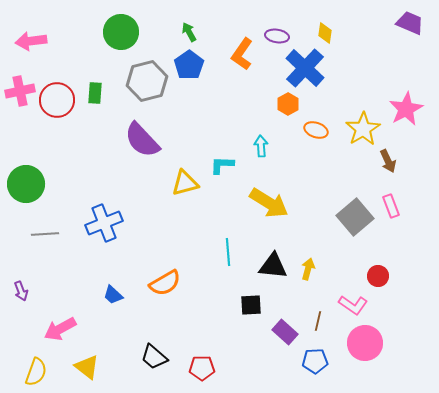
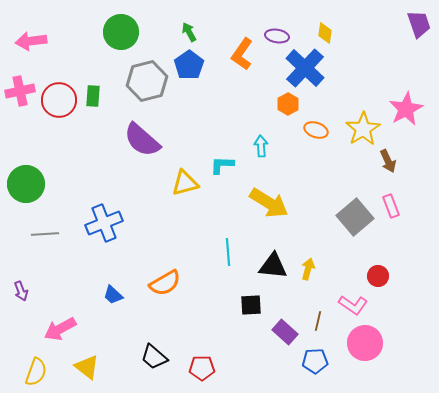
purple trapezoid at (410, 23): moved 9 px right, 1 px down; rotated 48 degrees clockwise
green rectangle at (95, 93): moved 2 px left, 3 px down
red circle at (57, 100): moved 2 px right
purple semicircle at (142, 140): rotated 6 degrees counterclockwise
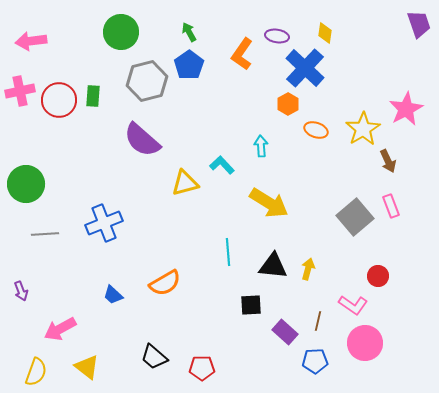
cyan L-shape at (222, 165): rotated 45 degrees clockwise
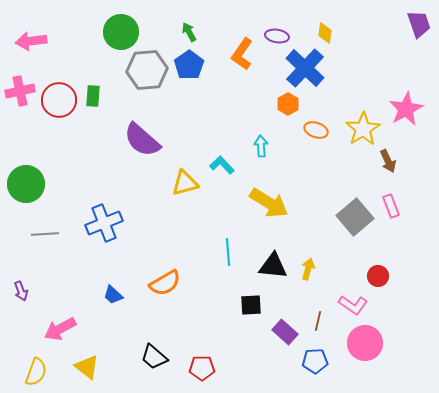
gray hexagon at (147, 81): moved 11 px up; rotated 9 degrees clockwise
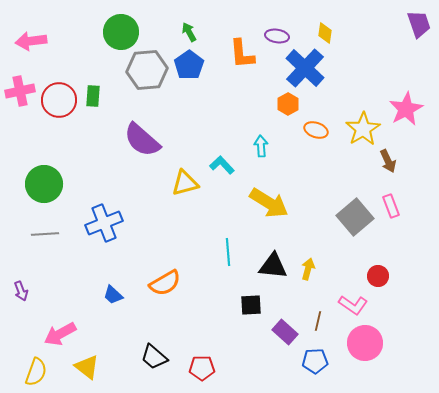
orange L-shape at (242, 54): rotated 40 degrees counterclockwise
green circle at (26, 184): moved 18 px right
pink arrow at (60, 329): moved 5 px down
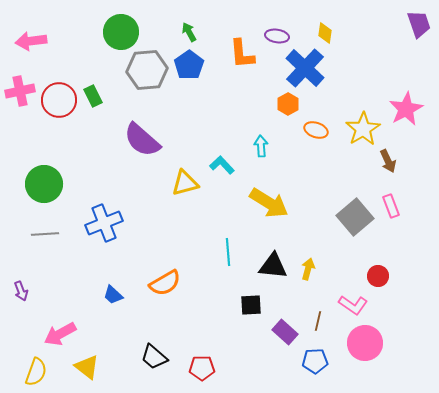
green rectangle at (93, 96): rotated 30 degrees counterclockwise
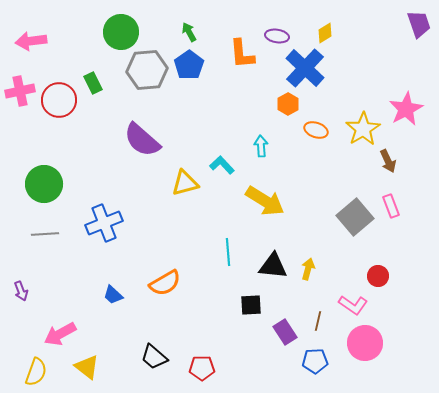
yellow diamond at (325, 33): rotated 50 degrees clockwise
green rectangle at (93, 96): moved 13 px up
yellow arrow at (269, 203): moved 4 px left, 2 px up
purple rectangle at (285, 332): rotated 15 degrees clockwise
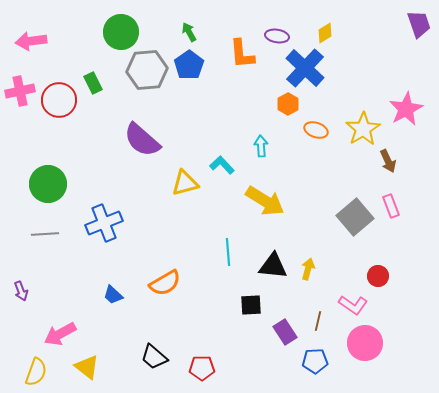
green circle at (44, 184): moved 4 px right
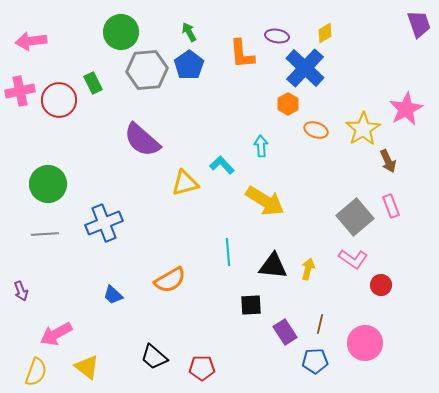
red circle at (378, 276): moved 3 px right, 9 px down
orange semicircle at (165, 283): moved 5 px right, 3 px up
pink L-shape at (353, 305): moved 46 px up
brown line at (318, 321): moved 2 px right, 3 px down
pink arrow at (60, 334): moved 4 px left
